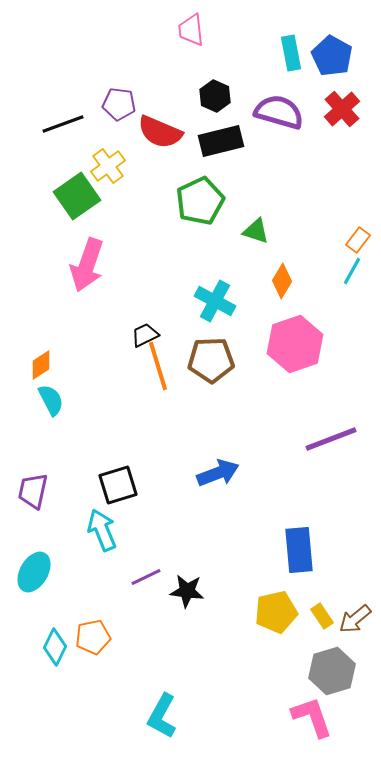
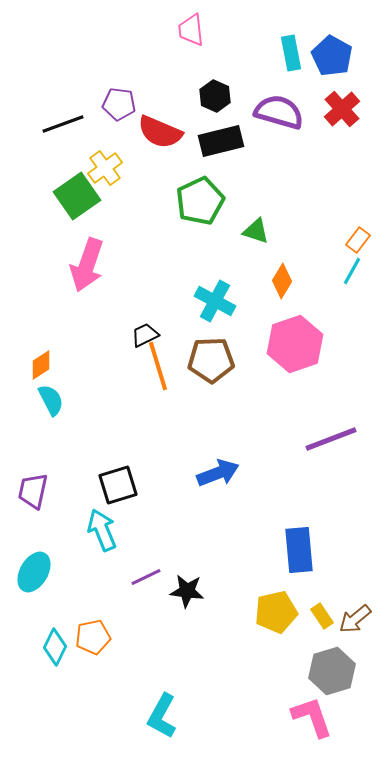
yellow cross at (108, 166): moved 3 px left, 2 px down
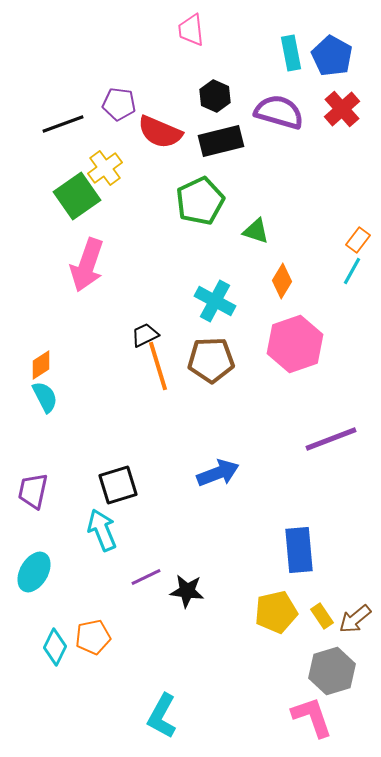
cyan semicircle at (51, 400): moved 6 px left, 3 px up
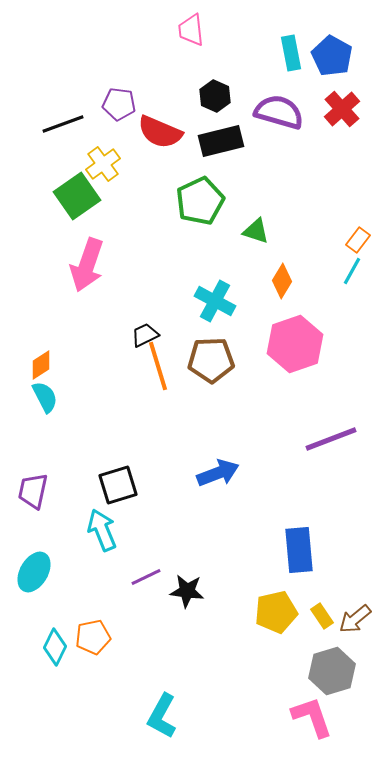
yellow cross at (105, 168): moved 2 px left, 4 px up
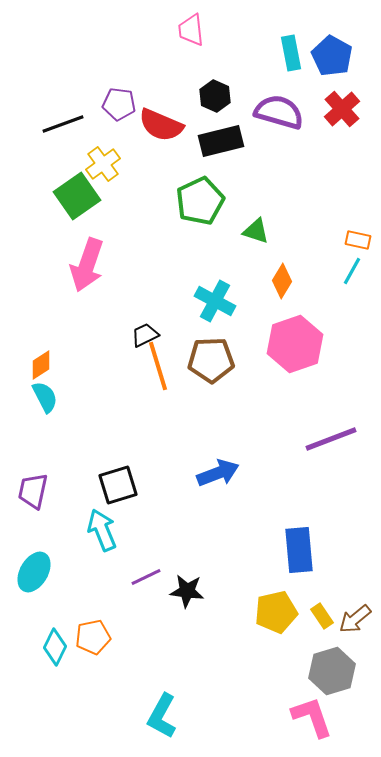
red semicircle at (160, 132): moved 1 px right, 7 px up
orange rectangle at (358, 240): rotated 65 degrees clockwise
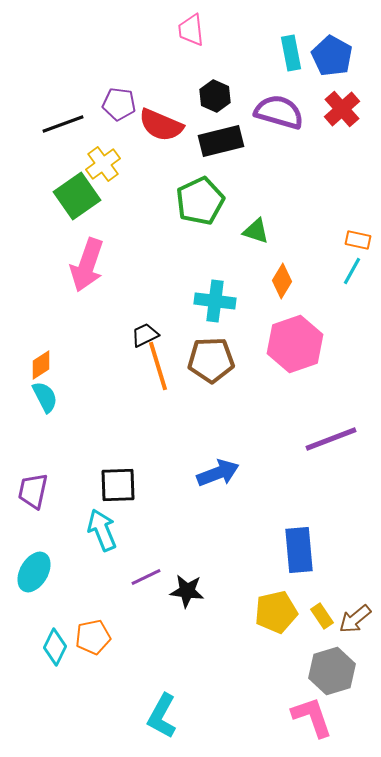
cyan cross at (215, 301): rotated 21 degrees counterclockwise
black square at (118, 485): rotated 15 degrees clockwise
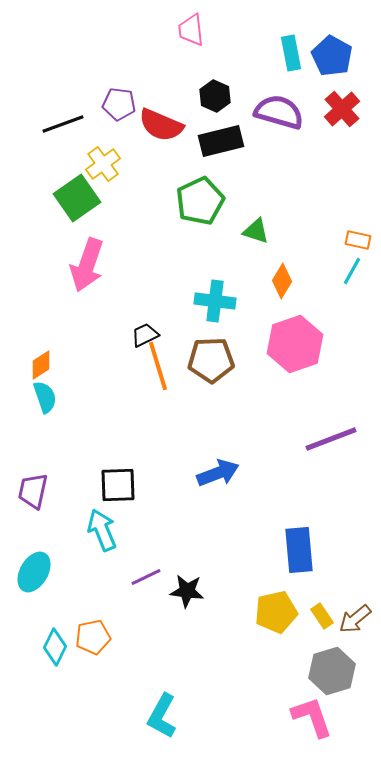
green square at (77, 196): moved 2 px down
cyan semicircle at (45, 397): rotated 8 degrees clockwise
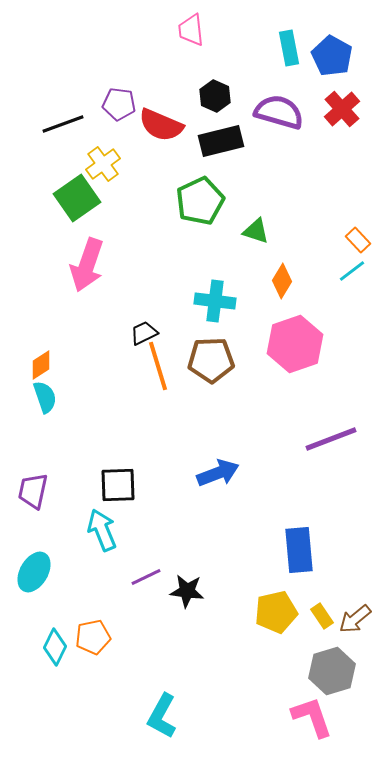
cyan rectangle at (291, 53): moved 2 px left, 5 px up
orange rectangle at (358, 240): rotated 35 degrees clockwise
cyan line at (352, 271): rotated 24 degrees clockwise
black trapezoid at (145, 335): moved 1 px left, 2 px up
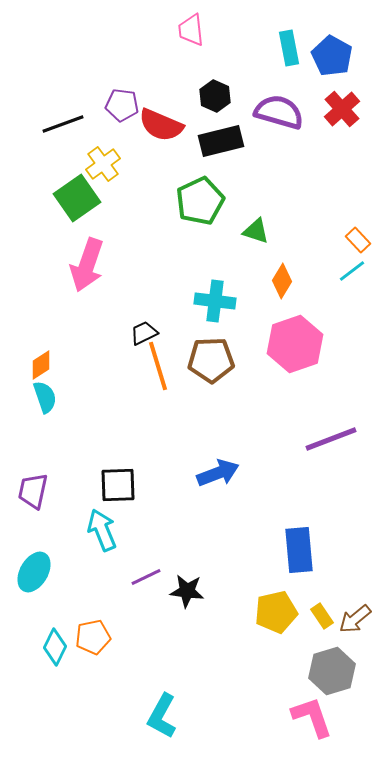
purple pentagon at (119, 104): moved 3 px right, 1 px down
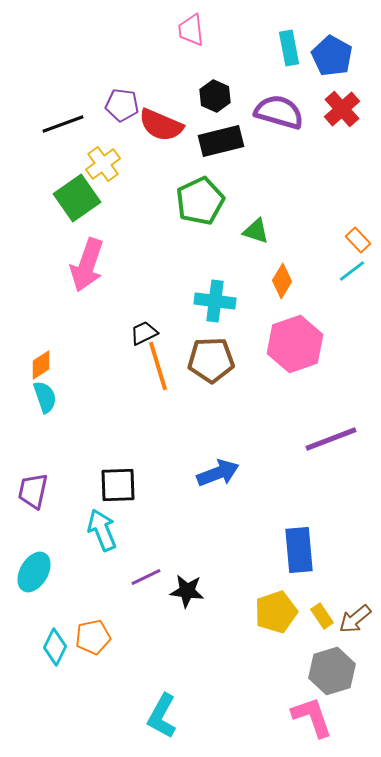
yellow pentagon at (276, 612): rotated 6 degrees counterclockwise
